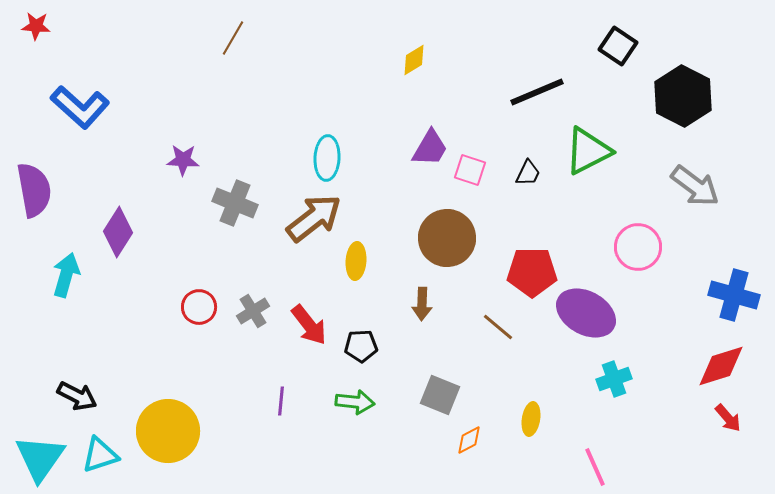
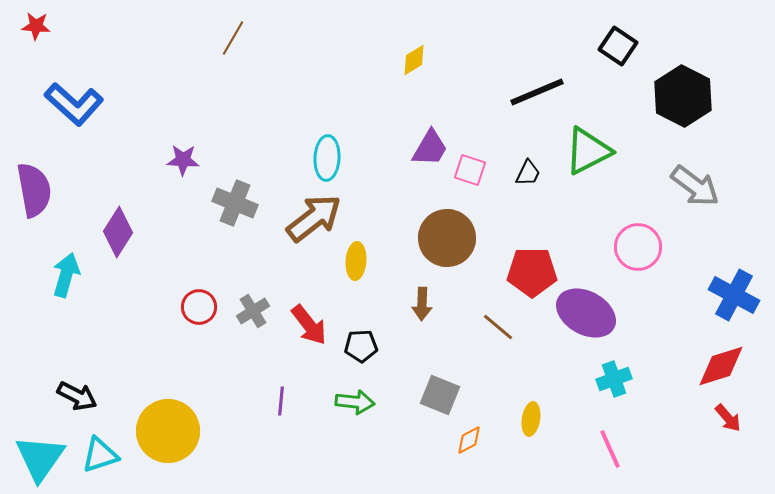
blue L-shape at (80, 107): moved 6 px left, 3 px up
blue cross at (734, 295): rotated 12 degrees clockwise
pink line at (595, 467): moved 15 px right, 18 px up
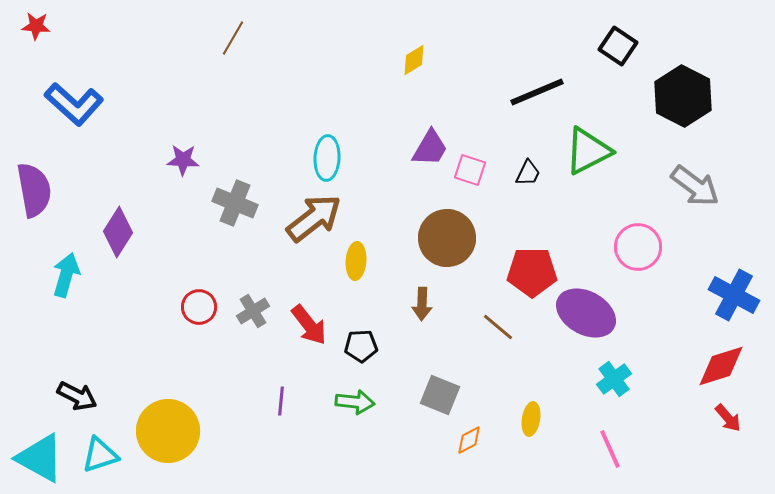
cyan cross at (614, 379): rotated 16 degrees counterclockwise
cyan triangle at (40, 458): rotated 36 degrees counterclockwise
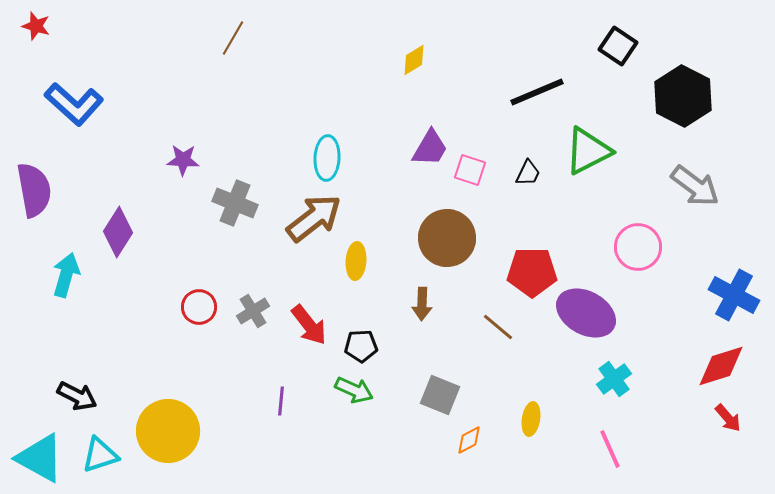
red star at (36, 26): rotated 12 degrees clockwise
green arrow at (355, 402): moved 1 px left, 12 px up; rotated 18 degrees clockwise
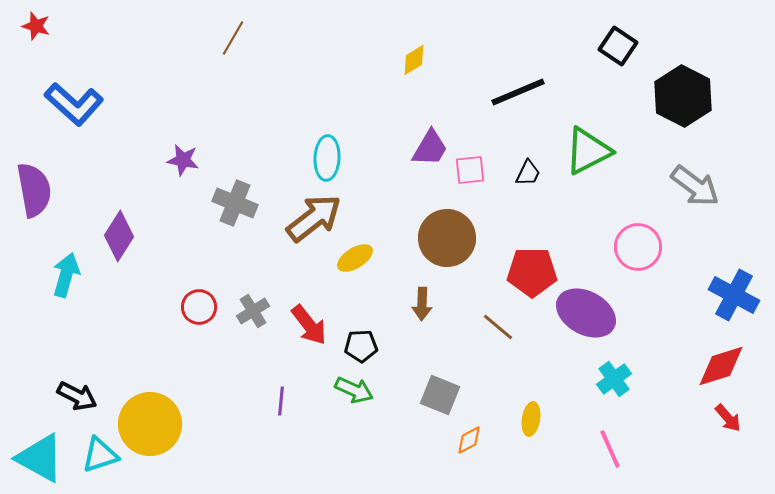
black line at (537, 92): moved 19 px left
purple star at (183, 160): rotated 8 degrees clockwise
pink square at (470, 170): rotated 24 degrees counterclockwise
purple diamond at (118, 232): moved 1 px right, 4 px down
yellow ellipse at (356, 261): moved 1 px left, 3 px up; rotated 54 degrees clockwise
yellow circle at (168, 431): moved 18 px left, 7 px up
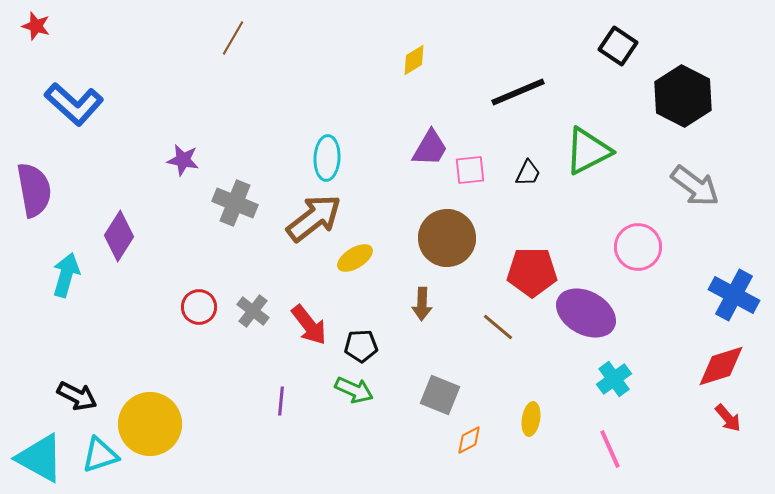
gray cross at (253, 311): rotated 20 degrees counterclockwise
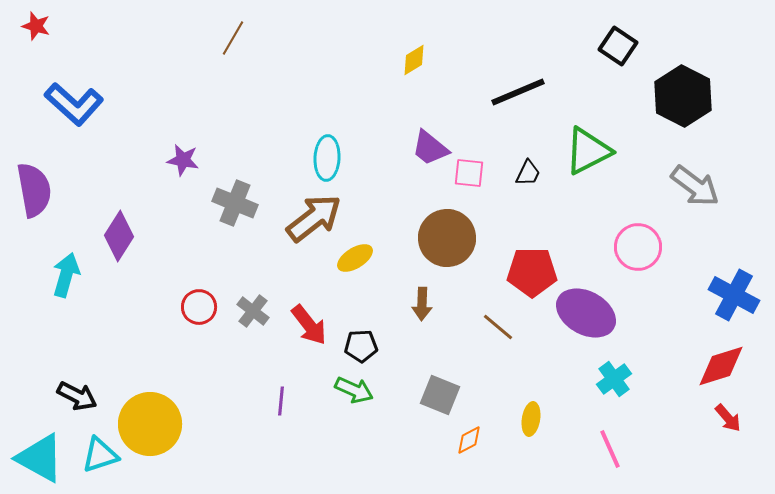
purple trapezoid at (430, 148): rotated 99 degrees clockwise
pink square at (470, 170): moved 1 px left, 3 px down; rotated 12 degrees clockwise
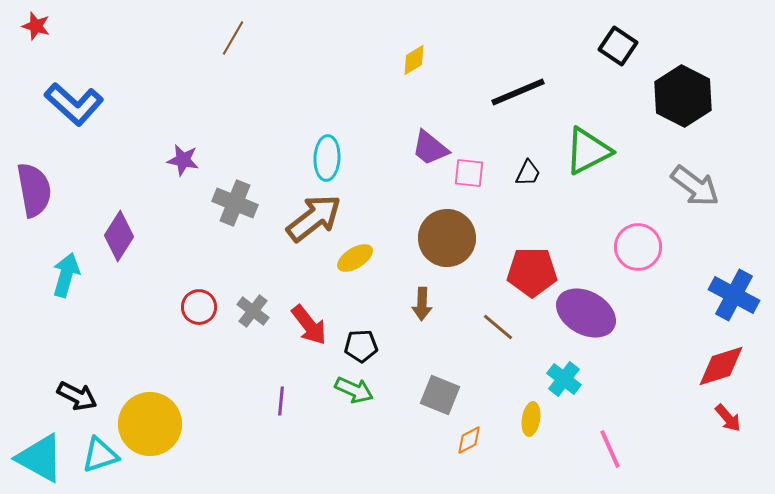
cyan cross at (614, 379): moved 50 px left; rotated 16 degrees counterclockwise
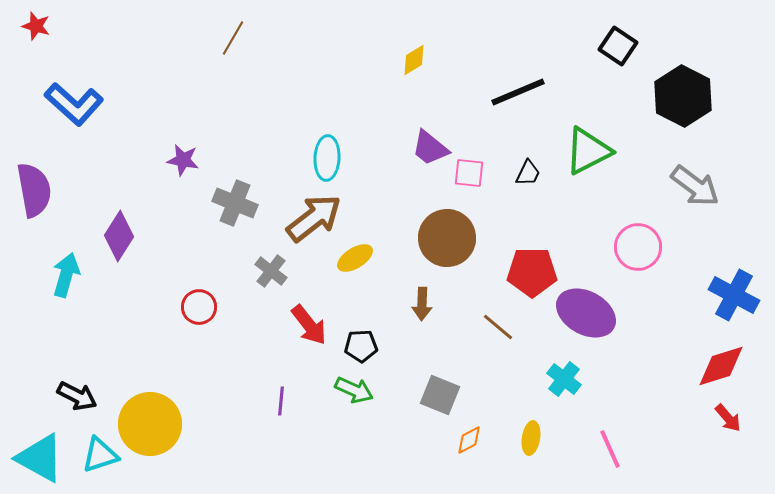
gray cross at (253, 311): moved 18 px right, 40 px up
yellow ellipse at (531, 419): moved 19 px down
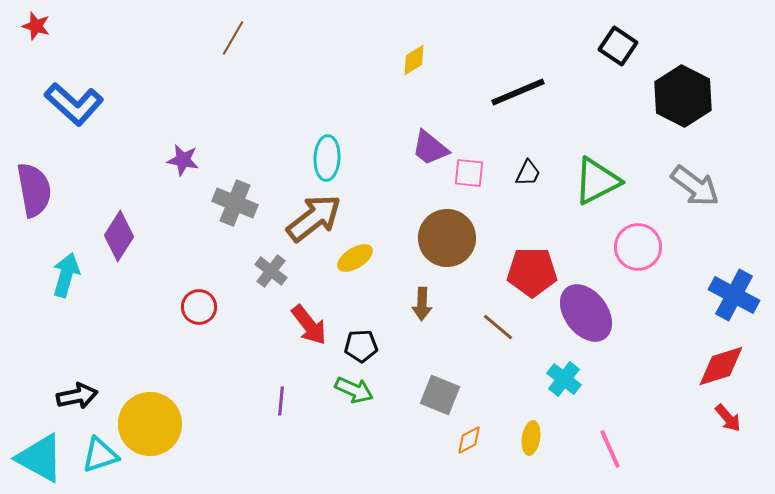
green triangle at (588, 151): moved 9 px right, 30 px down
purple ellipse at (586, 313): rotated 24 degrees clockwise
black arrow at (77, 396): rotated 39 degrees counterclockwise
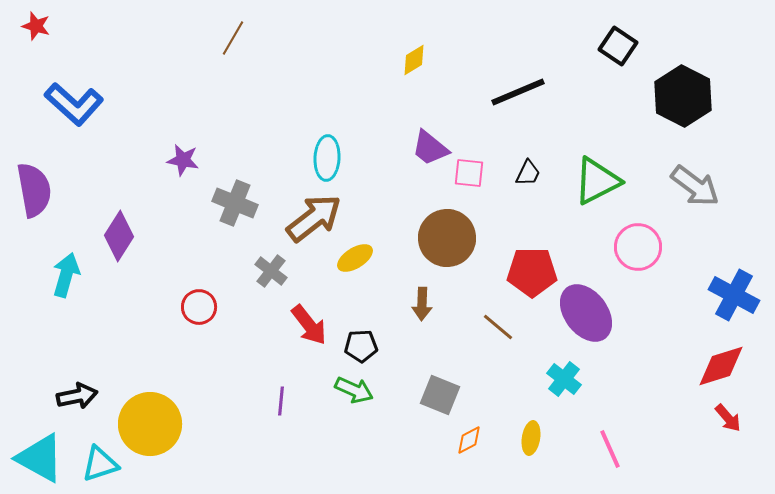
cyan triangle at (100, 455): moved 9 px down
